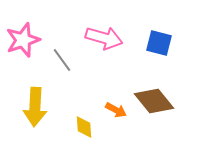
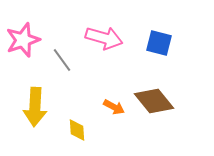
orange arrow: moved 2 px left, 3 px up
yellow diamond: moved 7 px left, 3 px down
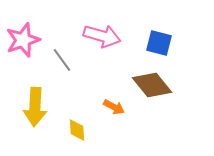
pink arrow: moved 2 px left, 2 px up
brown diamond: moved 2 px left, 16 px up
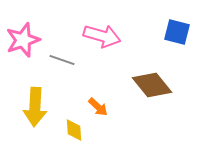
blue square: moved 18 px right, 11 px up
gray line: rotated 35 degrees counterclockwise
orange arrow: moved 16 px left; rotated 15 degrees clockwise
yellow diamond: moved 3 px left
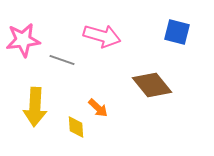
pink star: rotated 12 degrees clockwise
orange arrow: moved 1 px down
yellow diamond: moved 2 px right, 3 px up
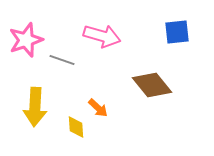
blue square: rotated 20 degrees counterclockwise
pink star: moved 3 px right; rotated 12 degrees counterclockwise
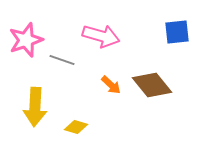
pink arrow: moved 1 px left
orange arrow: moved 13 px right, 23 px up
yellow diamond: rotated 70 degrees counterclockwise
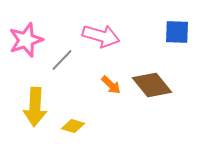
blue square: rotated 8 degrees clockwise
gray line: rotated 65 degrees counterclockwise
yellow diamond: moved 3 px left, 1 px up
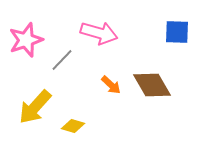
pink arrow: moved 2 px left, 3 px up
brown diamond: rotated 9 degrees clockwise
yellow arrow: rotated 39 degrees clockwise
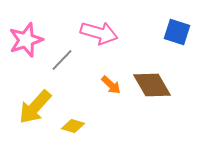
blue square: rotated 16 degrees clockwise
